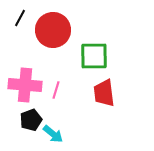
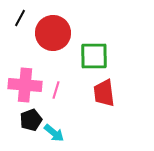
red circle: moved 3 px down
cyan arrow: moved 1 px right, 1 px up
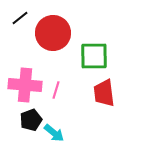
black line: rotated 24 degrees clockwise
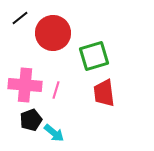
green square: rotated 16 degrees counterclockwise
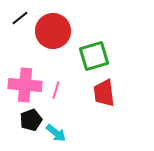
red circle: moved 2 px up
cyan arrow: moved 2 px right
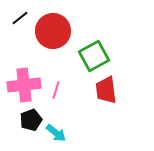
green square: rotated 12 degrees counterclockwise
pink cross: moved 1 px left; rotated 12 degrees counterclockwise
red trapezoid: moved 2 px right, 3 px up
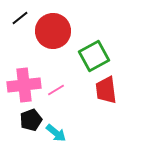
pink line: rotated 42 degrees clockwise
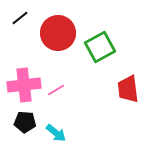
red circle: moved 5 px right, 2 px down
green square: moved 6 px right, 9 px up
red trapezoid: moved 22 px right, 1 px up
black pentagon: moved 6 px left, 2 px down; rotated 25 degrees clockwise
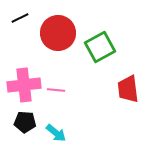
black line: rotated 12 degrees clockwise
pink line: rotated 36 degrees clockwise
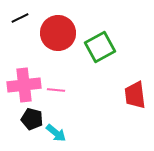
red trapezoid: moved 7 px right, 6 px down
black pentagon: moved 7 px right, 3 px up; rotated 10 degrees clockwise
